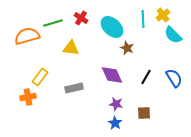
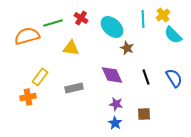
black line: rotated 49 degrees counterclockwise
brown square: moved 1 px down
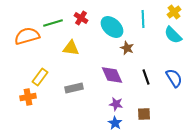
yellow cross: moved 11 px right, 3 px up
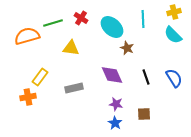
yellow cross: rotated 24 degrees clockwise
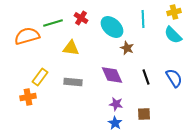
gray rectangle: moved 1 px left, 6 px up; rotated 18 degrees clockwise
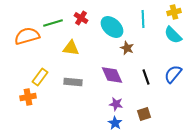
blue semicircle: moved 1 px left, 4 px up; rotated 108 degrees counterclockwise
brown square: rotated 16 degrees counterclockwise
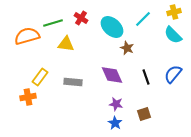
cyan line: rotated 48 degrees clockwise
yellow triangle: moved 5 px left, 4 px up
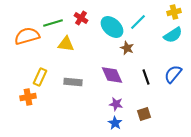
cyan line: moved 5 px left, 3 px down
cyan semicircle: rotated 78 degrees counterclockwise
yellow rectangle: rotated 12 degrees counterclockwise
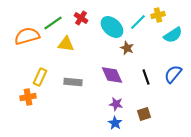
yellow cross: moved 16 px left, 3 px down
green line: rotated 18 degrees counterclockwise
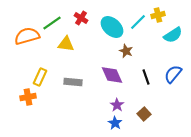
green line: moved 1 px left
brown star: moved 1 px left, 3 px down
purple star: moved 1 px right, 1 px down; rotated 24 degrees clockwise
brown square: rotated 24 degrees counterclockwise
